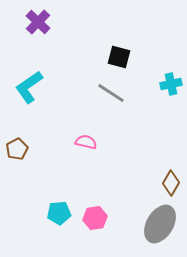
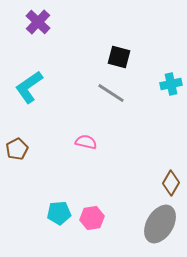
pink hexagon: moved 3 px left
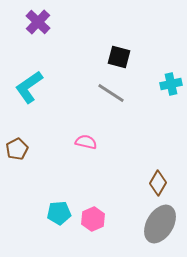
brown diamond: moved 13 px left
pink hexagon: moved 1 px right, 1 px down; rotated 15 degrees counterclockwise
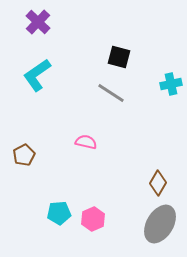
cyan L-shape: moved 8 px right, 12 px up
brown pentagon: moved 7 px right, 6 px down
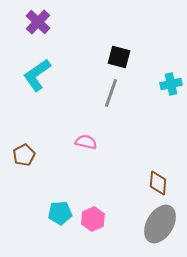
gray line: rotated 76 degrees clockwise
brown diamond: rotated 25 degrees counterclockwise
cyan pentagon: moved 1 px right
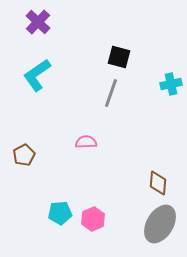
pink semicircle: rotated 15 degrees counterclockwise
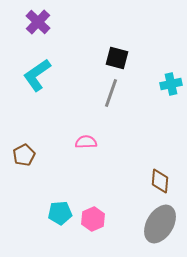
black square: moved 2 px left, 1 px down
brown diamond: moved 2 px right, 2 px up
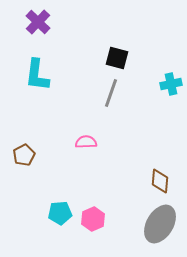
cyan L-shape: rotated 48 degrees counterclockwise
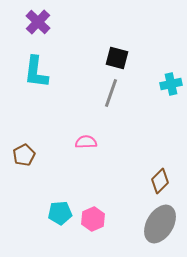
cyan L-shape: moved 1 px left, 3 px up
brown diamond: rotated 40 degrees clockwise
